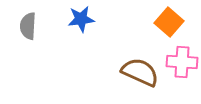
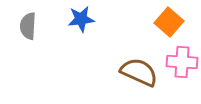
brown semicircle: moved 1 px left
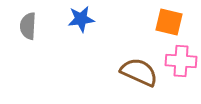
orange square: rotated 28 degrees counterclockwise
pink cross: moved 1 px left, 1 px up
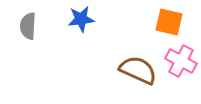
pink cross: rotated 24 degrees clockwise
brown semicircle: moved 1 px left, 2 px up
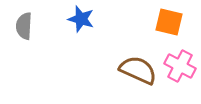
blue star: rotated 24 degrees clockwise
gray semicircle: moved 4 px left
pink cross: moved 1 px left, 5 px down
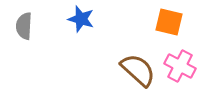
brown semicircle: rotated 18 degrees clockwise
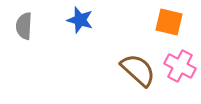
blue star: moved 1 px left, 1 px down
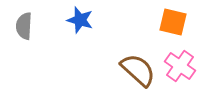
orange square: moved 4 px right
pink cross: rotated 8 degrees clockwise
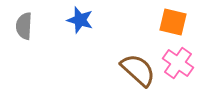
pink cross: moved 2 px left, 3 px up
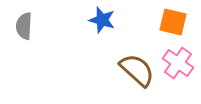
blue star: moved 22 px right
brown semicircle: moved 1 px left
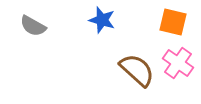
gray semicircle: moved 9 px right; rotated 64 degrees counterclockwise
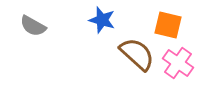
orange square: moved 5 px left, 3 px down
brown semicircle: moved 16 px up
